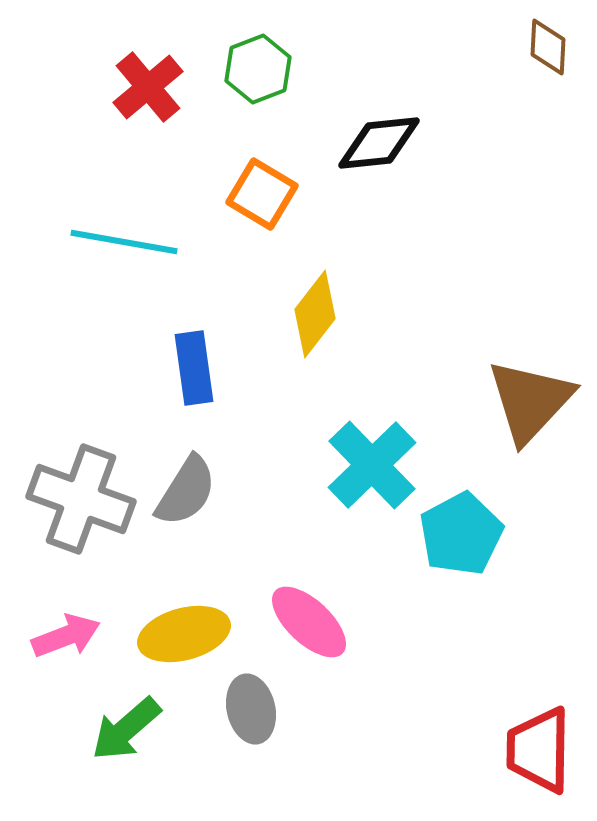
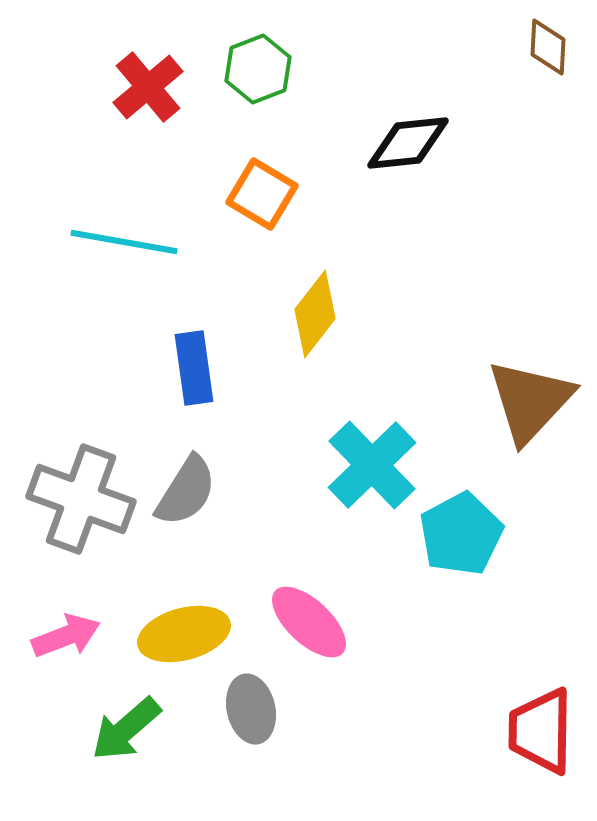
black diamond: moved 29 px right
red trapezoid: moved 2 px right, 19 px up
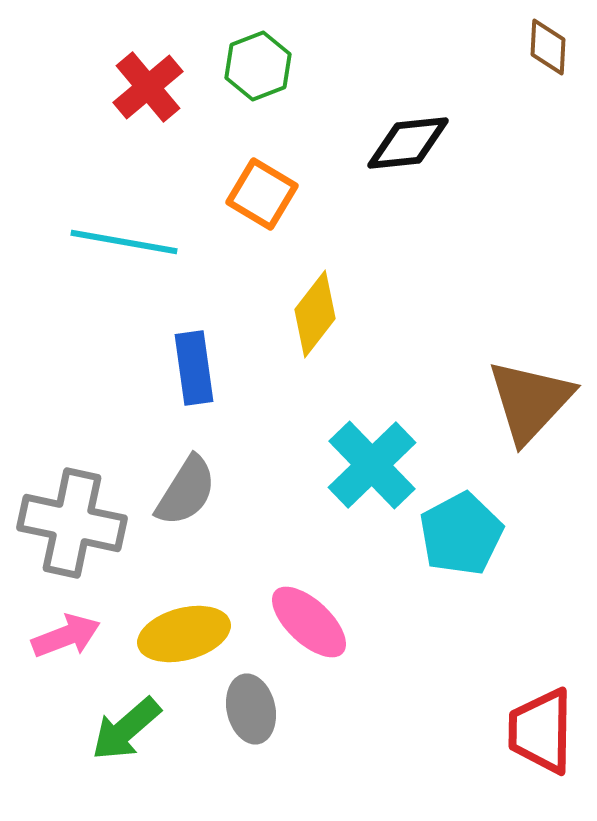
green hexagon: moved 3 px up
gray cross: moved 9 px left, 24 px down; rotated 8 degrees counterclockwise
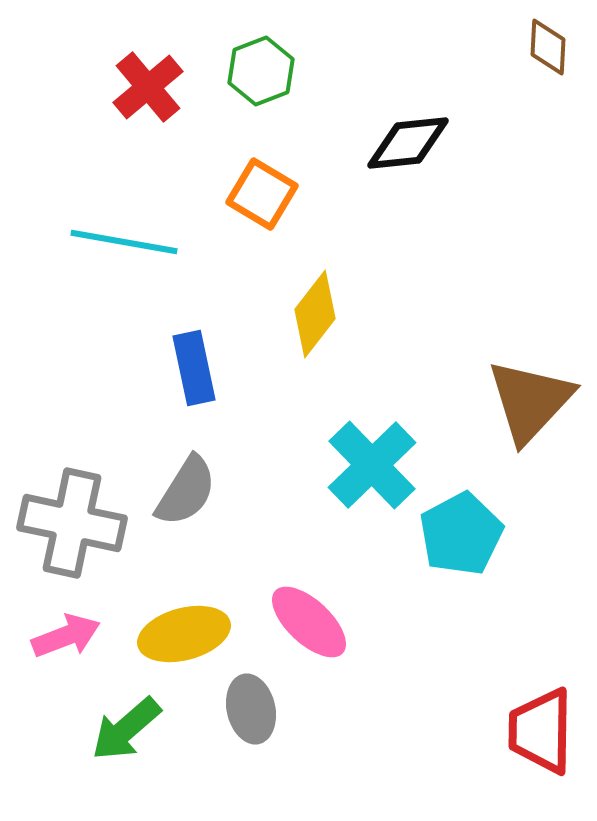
green hexagon: moved 3 px right, 5 px down
blue rectangle: rotated 4 degrees counterclockwise
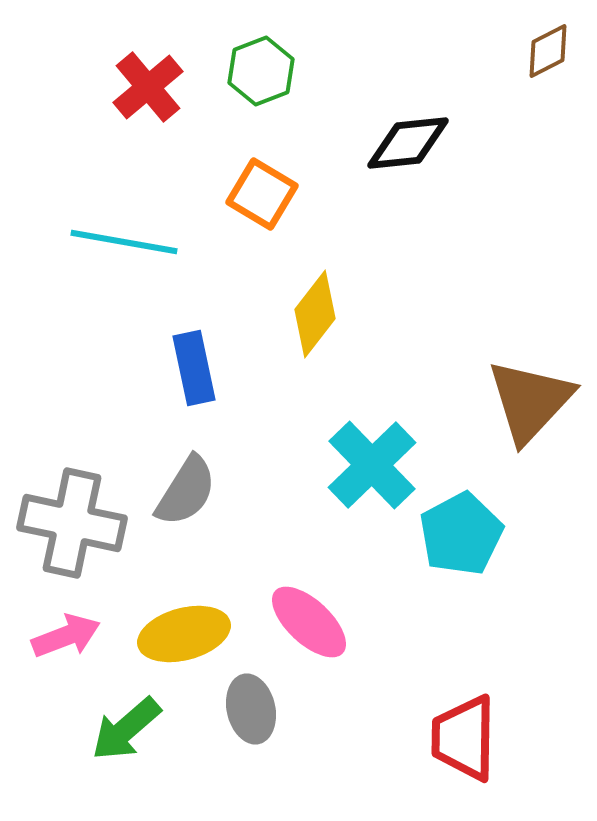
brown diamond: moved 4 px down; rotated 60 degrees clockwise
red trapezoid: moved 77 px left, 7 px down
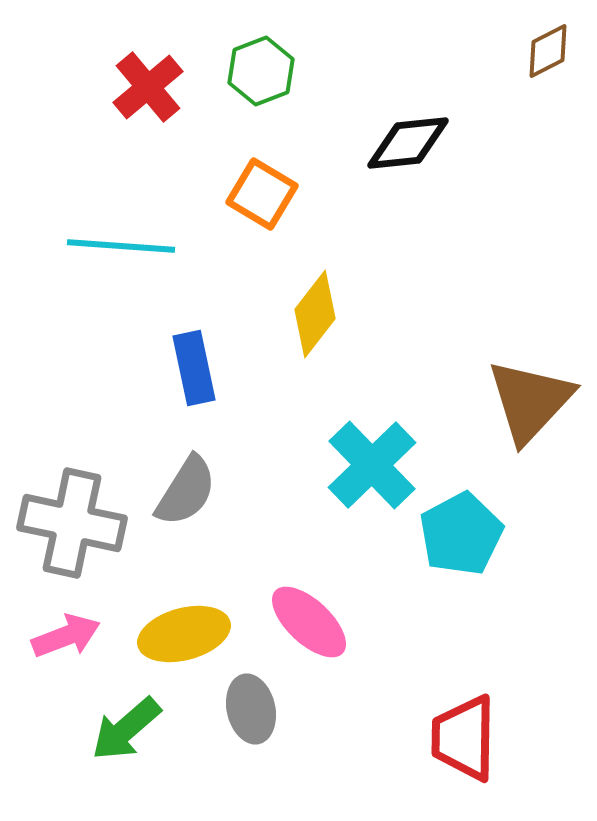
cyan line: moved 3 px left, 4 px down; rotated 6 degrees counterclockwise
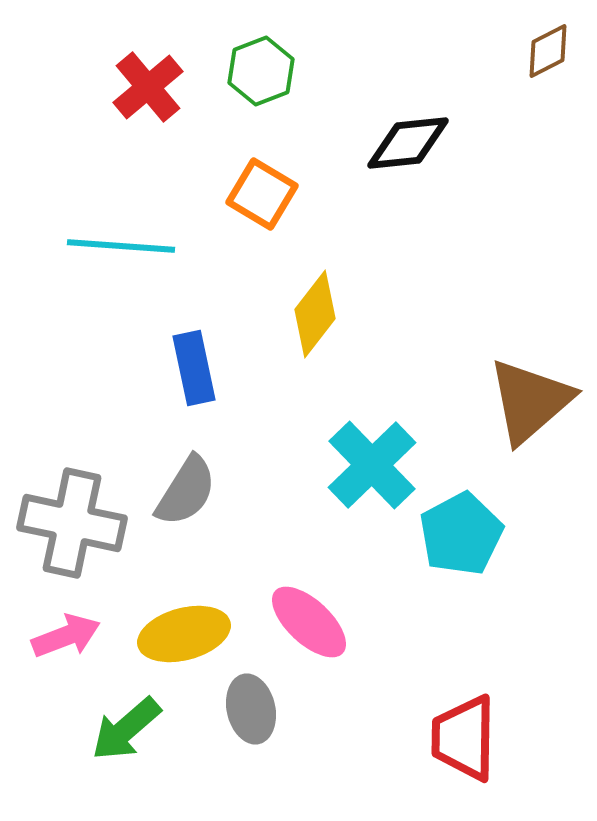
brown triangle: rotated 6 degrees clockwise
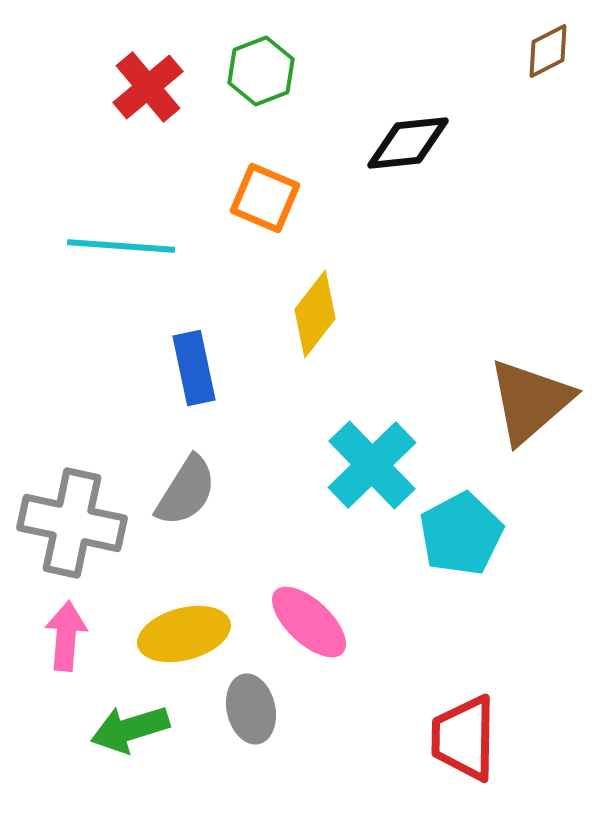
orange square: moved 3 px right, 4 px down; rotated 8 degrees counterclockwise
pink arrow: rotated 64 degrees counterclockwise
green arrow: moved 4 px right; rotated 24 degrees clockwise
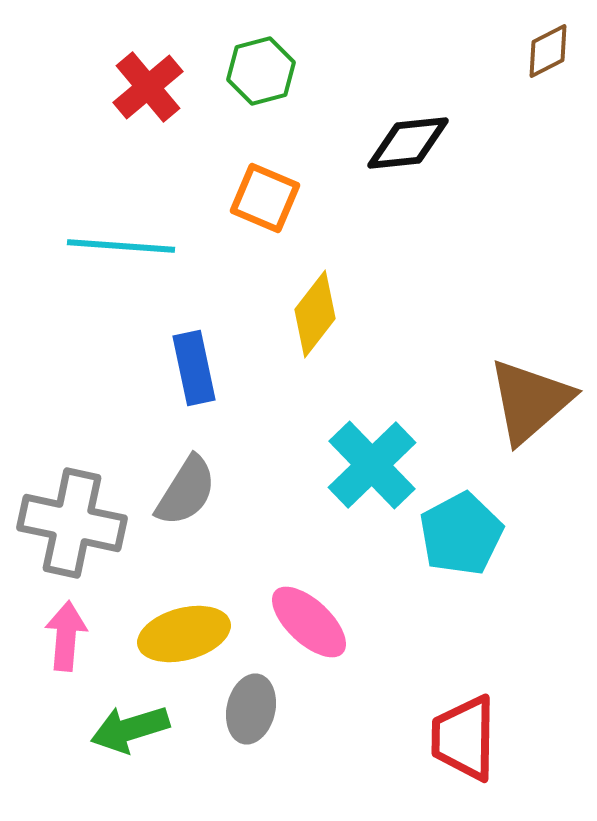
green hexagon: rotated 6 degrees clockwise
gray ellipse: rotated 26 degrees clockwise
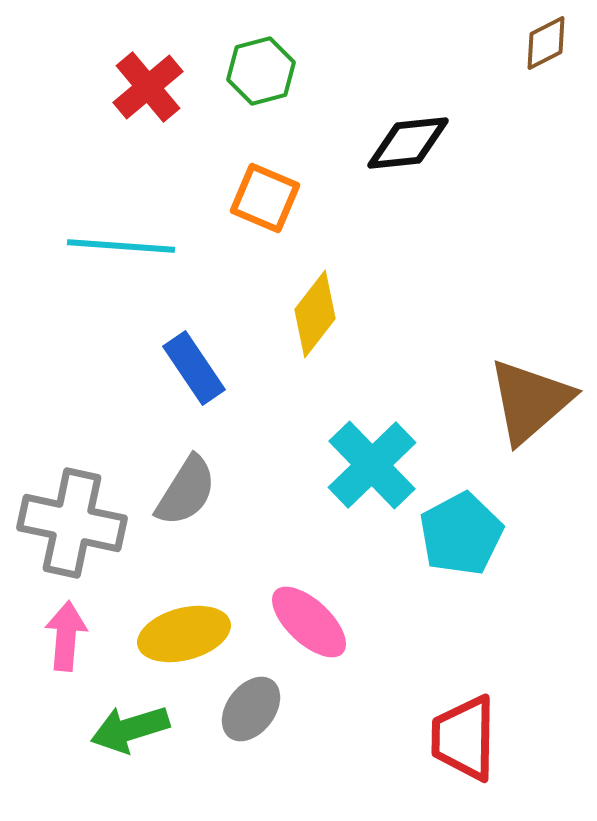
brown diamond: moved 2 px left, 8 px up
blue rectangle: rotated 22 degrees counterclockwise
gray ellipse: rotated 24 degrees clockwise
